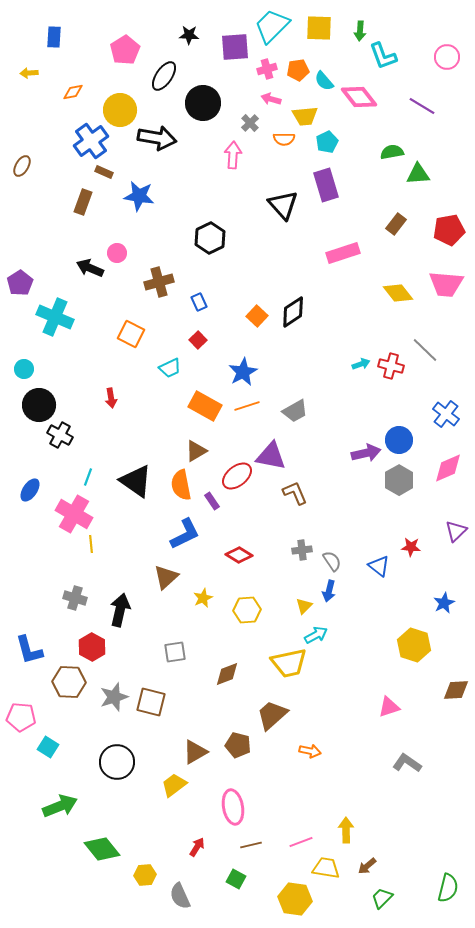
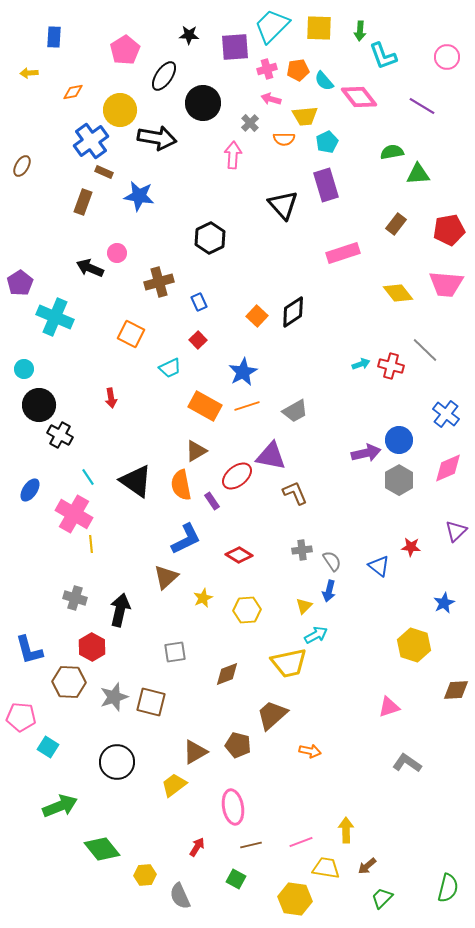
cyan line at (88, 477): rotated 54 degrees counterclockwise
blue L-shape at (185, 534): moved 1 px right, 5 px down
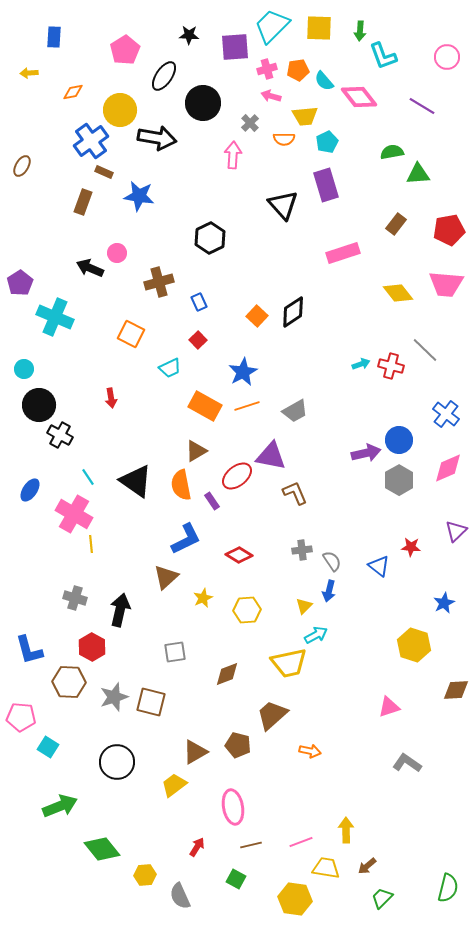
pink arrow at (271, 99): moved 3 px up
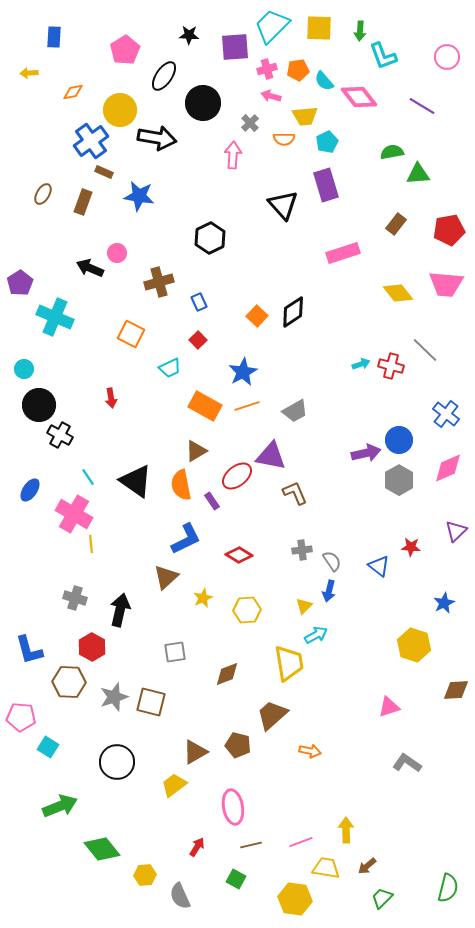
brown ellipse at (22, 166): moved 21 px right, 28 px down
yellow trapezoid at (289, 663): rotated 87 degrees counterclockwise
